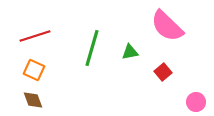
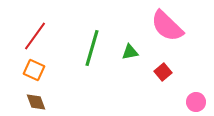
red line: rotated 36 degrees counterclockwise
brown diamond: moved 3 px right, 2 px down
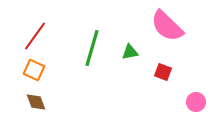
red square: rotated 30 degrees counterclockwise
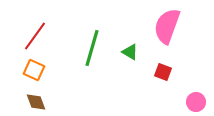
pink semicircle: rotated 66 degrees clockwise
green triangle: rotated 42 degrees clockwise
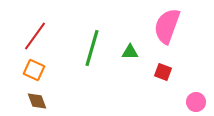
green triangle: rotated 30 degrees counterclockwise
brown diamond: moved 1 px right, 1 px up
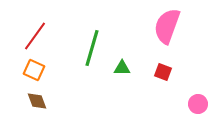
green triangle: moved 8 px left, 16 px down
pink circle: moved 2 px right, 2 px down
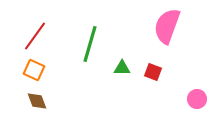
green line: moved 2 px left, 4 px up
red square: moved 10 px left
pink circle: moved 1 px left, 5 px up
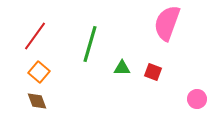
pink semicircle: moved 3 px up
orange square: moved 5 px right, 2 px down; rotated 15 degrees clockwise
